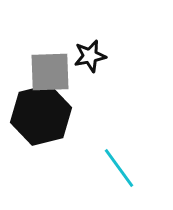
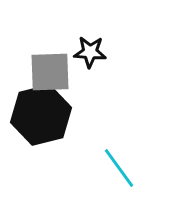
black star: moved 4 px up; rotated 16 degrees clockwise
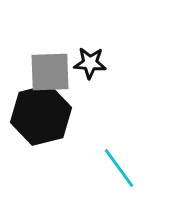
black star: moved 11 px down
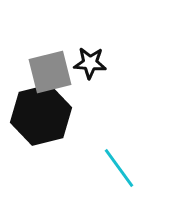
gray square: rotated 12 degrees counterclockwise
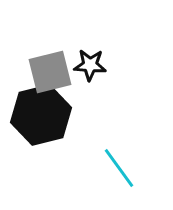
black star: moved 2 px down
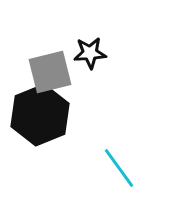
black star: moved 12 px up; rotated 8 degrees counterclockwise
black hexagon: moved 1 px left; rotated 8 degrees counterclockwise
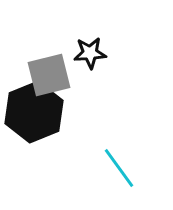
gray square: moved 1 px left, 3 px down
black hexagon: moved 6 px left, 3 px up
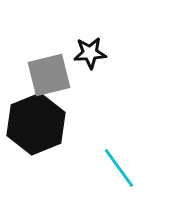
black hexagon: moved 2 px right, 12 px down
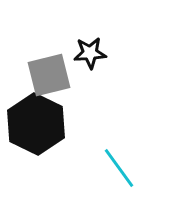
black hexagon: rotated 12 degrees counterclockwise
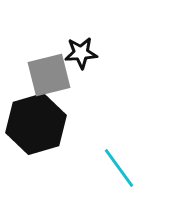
black star: moved 9 px left
black hexagon: rotated 18 degrees clockwise
